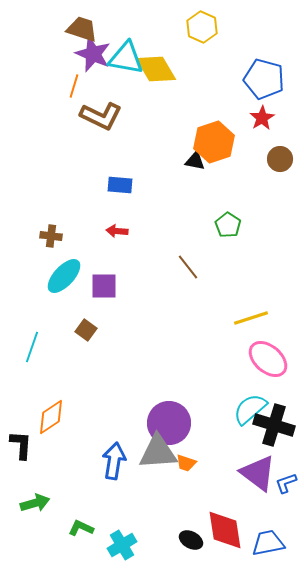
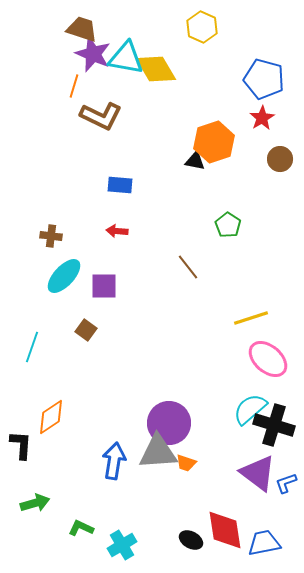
blue trapezoid: moved 4 px left
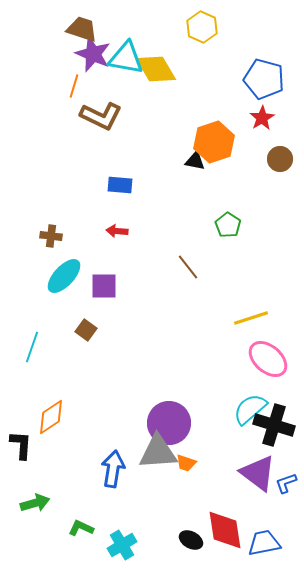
blue arrow: moved 1 px left, 8 px down
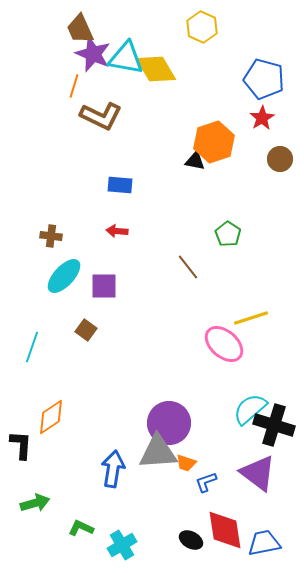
brown trapezoid: moved 2 px left; rotated 132 degrees counterclockwise
green pentagon: moved 9 px down
pink ellipse: moved 44 px left, 15 px up
blue L-shape: moved 80 px left, 1 px up
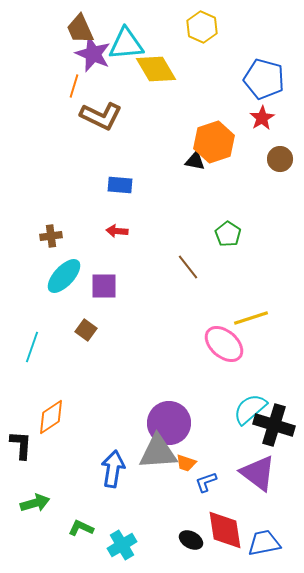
cyan triangle: moved 14 px up; rotated 15 degrees counterclockwise
brown cross: rotated 15 degrees counterclockwise
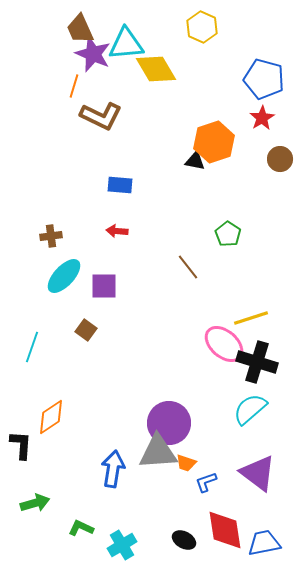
black cross: moved 17 px left, 63 px up
black ellipse: moved 7 px left
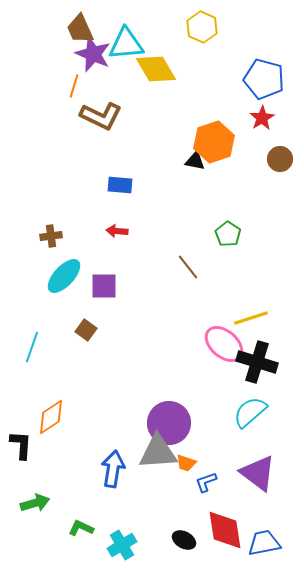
cyan semicircle: moved 3 px down
